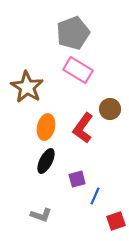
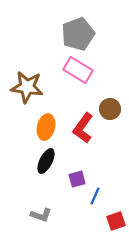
gray pentagon: moved 5 px right, 1 px down
brown star: rotated 24 degrees counterclockwise
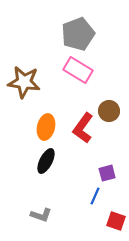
brown star: moved 3 px left, 5 px up
brown circle: moved 1 px left, 2 px down
purple square: moved 30 px right, 6 px up
red square: rotated 36 degrees clockwise
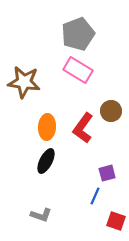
brown circle: moved 2 px right
orange ellipse: moved 1 px right; rotated 10 degrees counterclockwise
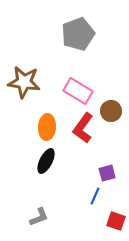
pink rectangle: moved 21 px down
gray L-shape: moved 2 px left, 2 px down; rotated 40 degrees counterclockwise
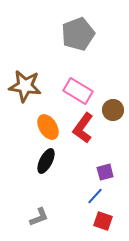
brown star: moved 1 px right, 4 px down
brown circle: moved 2 px right, 1 px up
orange ellipse: moved 1 px right; rotated 35 degrees counterclockwise
purple square: moved 2 px left, 1 px up
blue line: rotated 18 degrees clockwise
red square: moved 13 px left
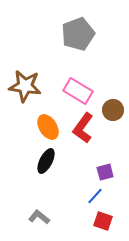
gray L-shape: rotated 120 degrees counterclockwise
